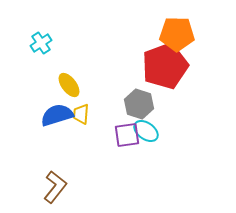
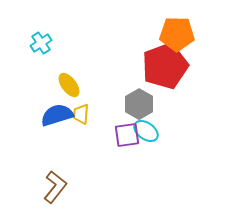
gray hexagon: rotated 12 degrees clockwise
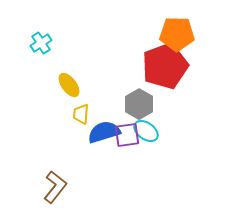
blue semicircle: moved 47 px right, 17 px down
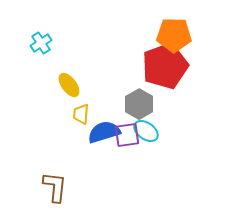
orange pentagon: moved 3 px left, 1 px down
brown L-shape: rotated 32 degrees counterclockwise
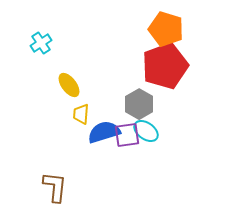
orange pentagon: moved 8 px left, 6 px up; rotated 16 degrees clockwise
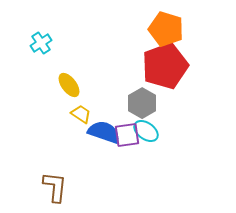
gray hexagon: moved 3 px right, 1 px up
yellow trapezoid: rotated 120 degrees clockwise
blue semicircle: rotated 36 degrees clockwise
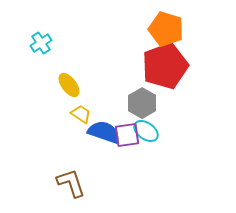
brown L-shape: moved 16 px right, 4 px up; rotated 24 degrees counterclockwise
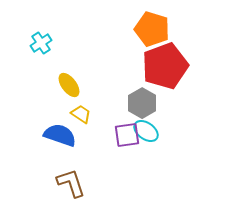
orange pentagon: moved 14 px left
blue semicircle: moved 44 px left, 3 px down
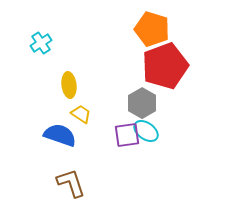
yellow ellipse: rotated 30 degrees clockwise
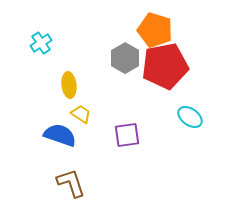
orange pentagon: moved 3 px right, 1 px down
red pentagon: rotated 9 degrees clockwise
gray hexagon: moved 17 px left, 45 px up
cyan ellipse: moved 44 px right, 14 px up
